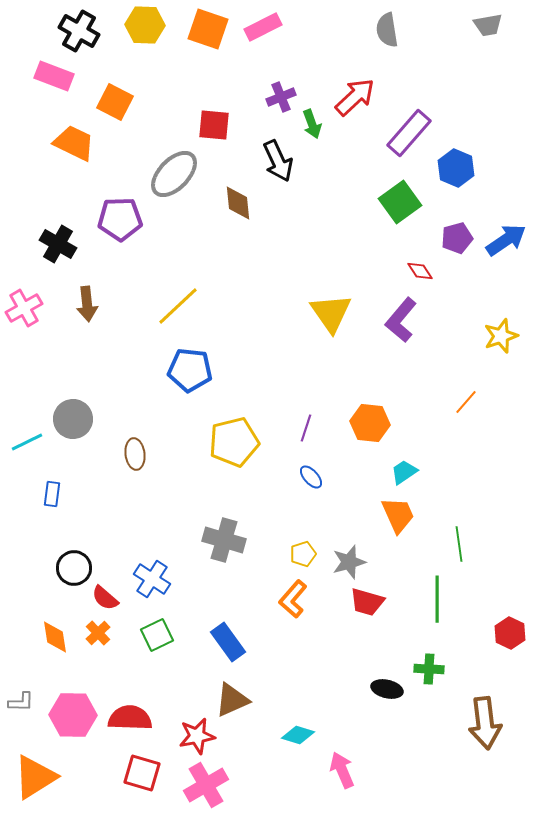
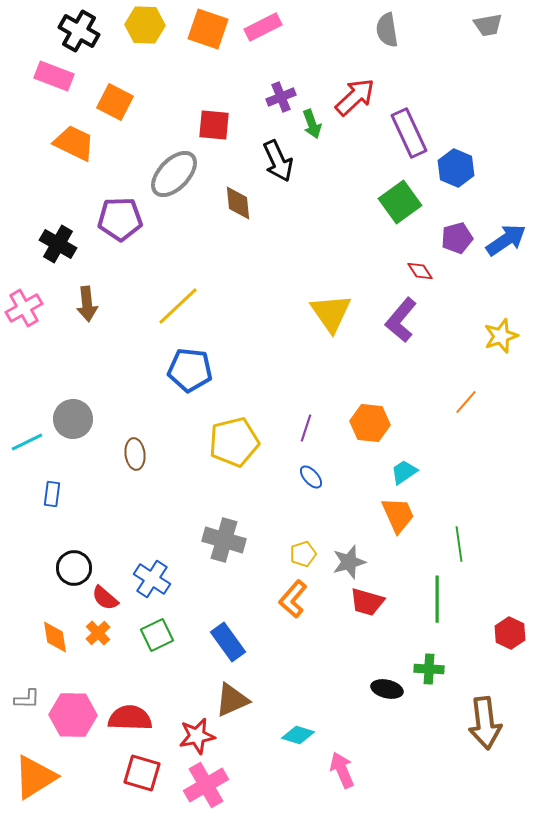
purple rectangle at (409, 133): rotated 66 degrees counterclockwise
gray L-shape at (21, 702): moved 6 px right, 3 px up
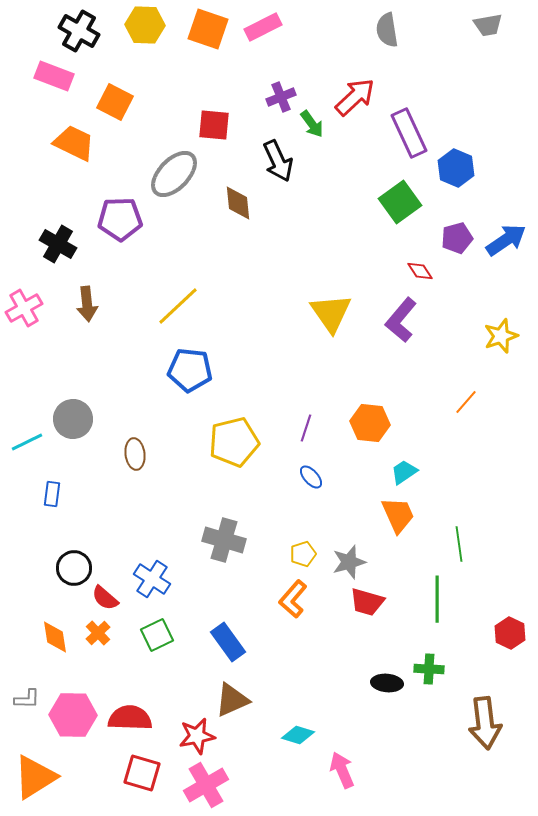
green arrow at (312, 124): rotated 16 degrees counterclockwise
black ellipse at (387, 689): moved 6 px up; rotated 8 degrees counterclockwise
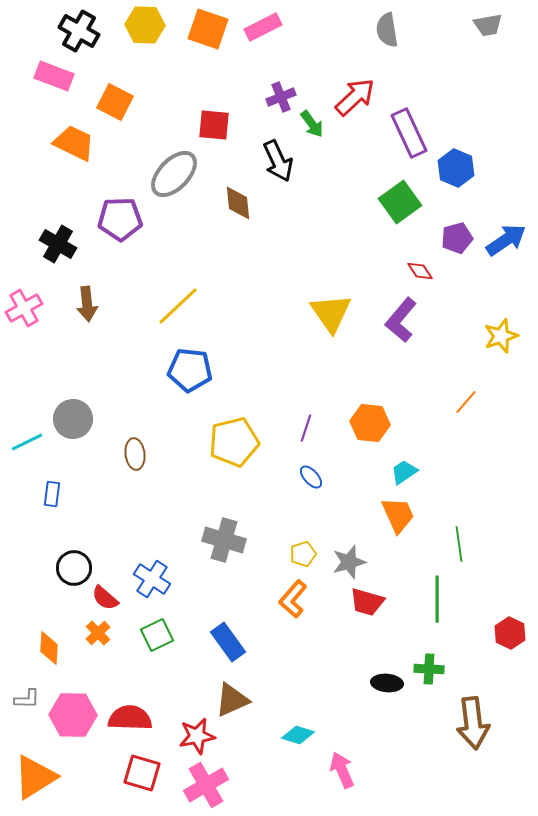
orange diamond at (55, 637): moved 6 px left, 11 px down; rotated 12 degrees clockwise
brown arrow at (485, 723): moved 12 px left
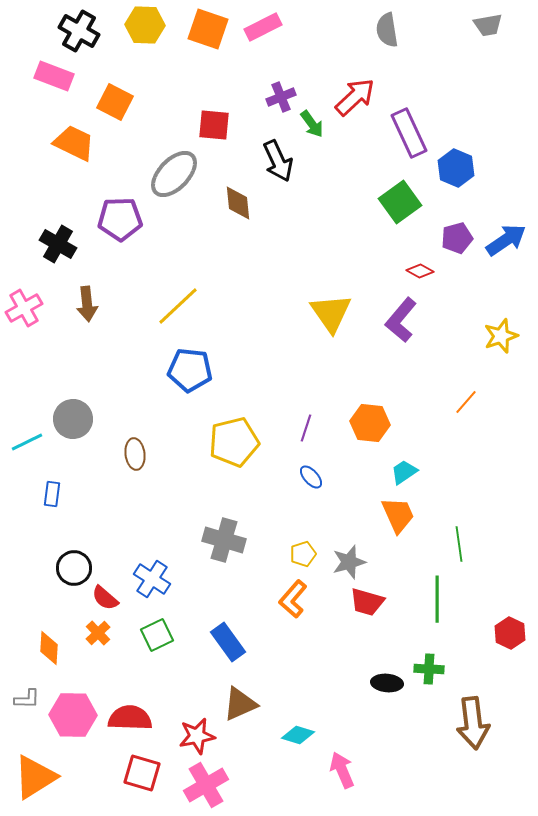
red diamond at (420, 271): rotated 28 degrees counterclockwise
brown triangle at (232, 700): moved 8 px right, 4 px down
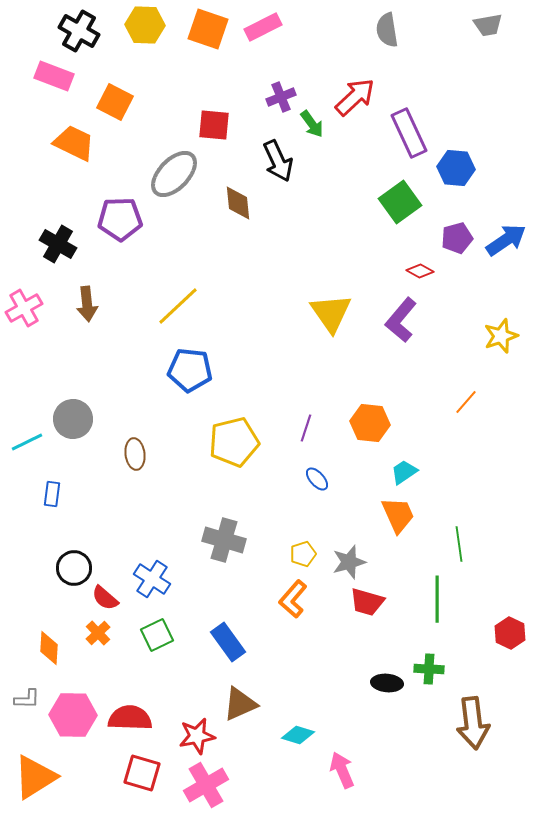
blue hexagon at (456, 168): rotated 18 degrees counterclockwise
blue ellipse at (311, 477): moved 6 px right, 2 px down
